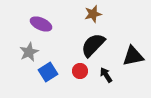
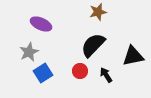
brown star: moved 5 px right, 2 px up
blue square: moved 5 px left, 1 px down
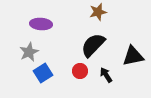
purple ellipse: rotated 20 degrees counterclockwise
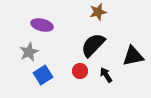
purple ellipse: moved 1 px right, 1 px down; rotated 10 degrees clockwise
blue square: moved 2 px down
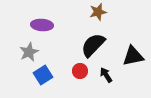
purple ellipse: rotated 10 degrees counterclockwise
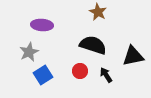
brown star: rotated 30 degrees counterclockwise
black semicircle: rotated 64 degrees clockwise
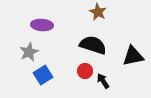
red circle: moved 5 px right
black arrow: moved 3 px left, 6 px down
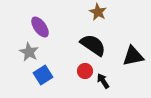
purple ellipse: moved 2 px left, 2 px down; rotated 50 degrees clockwise
black semicircle: rotated 16 degrees clockwise
gray star: rotated 18 degrees counterclockwise
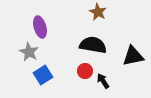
purple ellipse: rotated 20 degrees clockwise
black semicircle: rotated 24 degrees counterclockwise
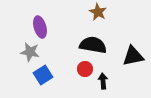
gray star: moved 1 px right; rotated 18 degrees counterclockwise
red circle: moved 2 px up
black arrow: rotated 28 degrees clockwise
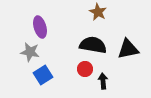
black triangle: moved 5 px left, 7 px up
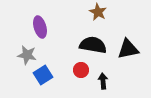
gray star: moved 3 px left, 3 px down
red circle: moved 4 px left, 1 px down
